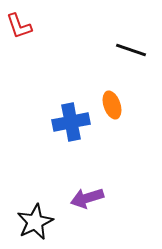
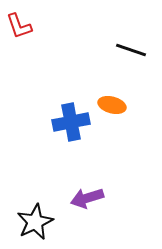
orange ellipse: rotated 56 degrees counterclockwise
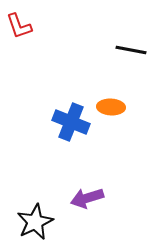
black line: rotated 8 degrees counterclockwise
orange ellipse: moved 1 px left, 2 px down; rotated 12 degrees counterclockwise
blue cross: rotated 33 degrees clockwise
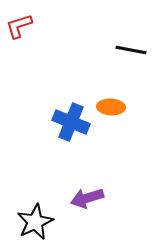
red L-shape: rotated 92 degrees clockwise
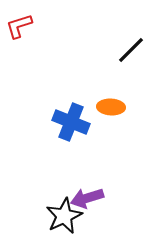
black line: rotated 56 degrees counterclockwise
black star: moved 29 px right, 6 px up
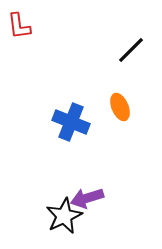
red L-shape: rotated 80 degrees counterclockwise
orange ellipse: moved 9 px right; rotated 64 degrees clockwise
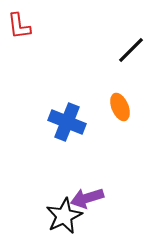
blue cross: moved 4 px left
